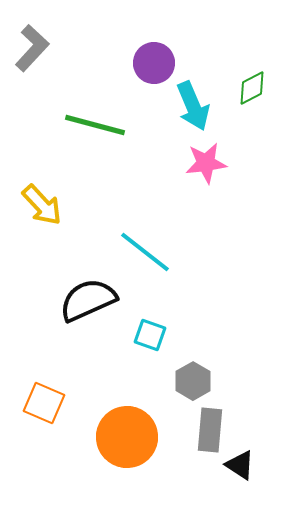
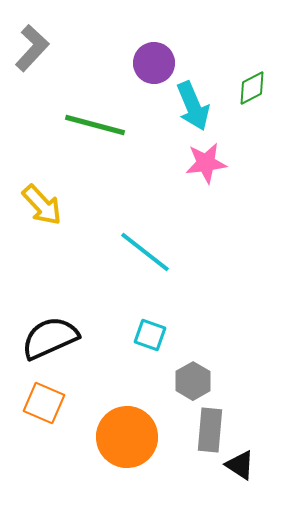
black semicircle: moved 38 px left, 38 px down
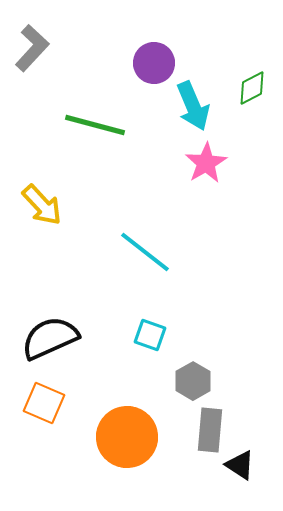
pink star: rotated 24 degrees counterclockwise
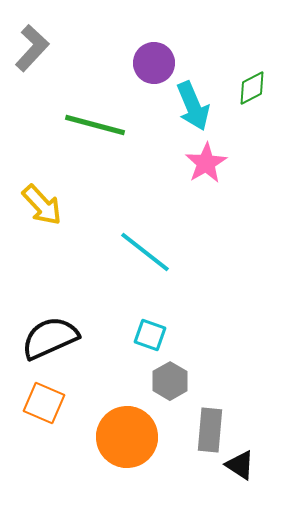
gray hexagon: moved 23 px left
